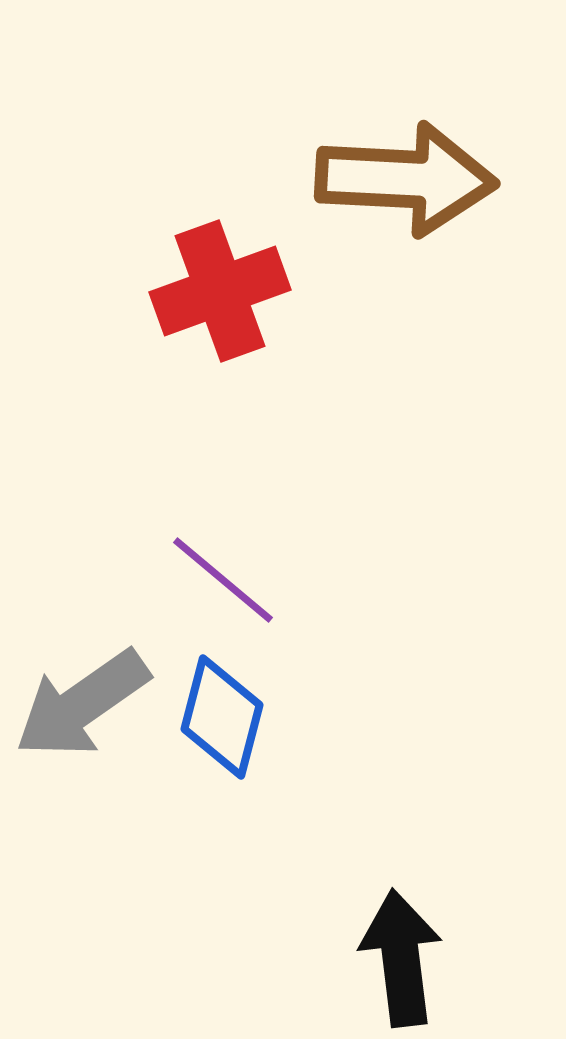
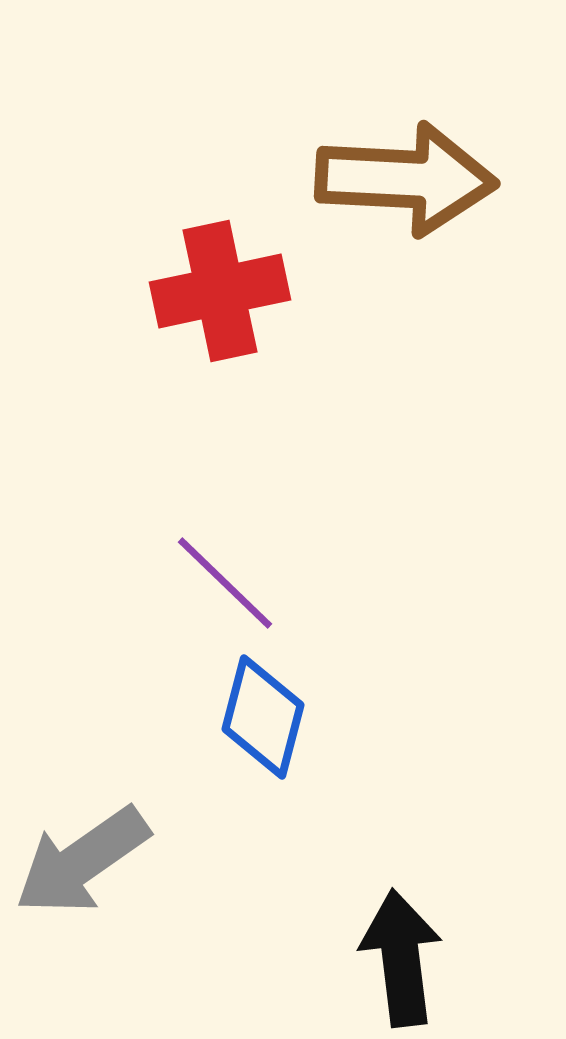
red cross: rotated 8 degrees clockwise
purple line: moved 2 px right, 3 px down; rotated 4 degrees clockwise
gray arrow: moved 157 px down
blue diamond: moved 41 px right
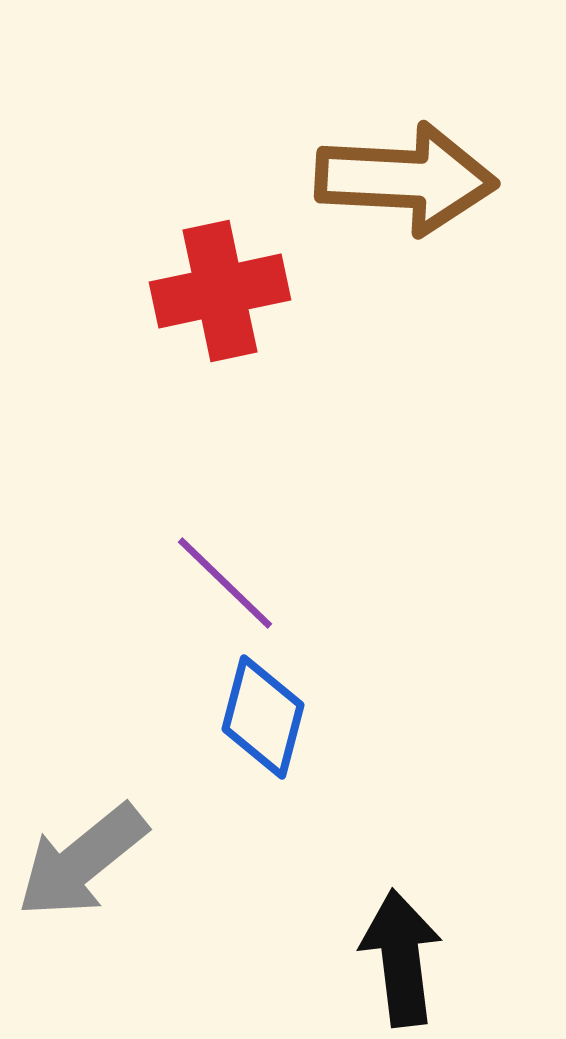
gray arrow: rotated 4 degrees counterclockwise
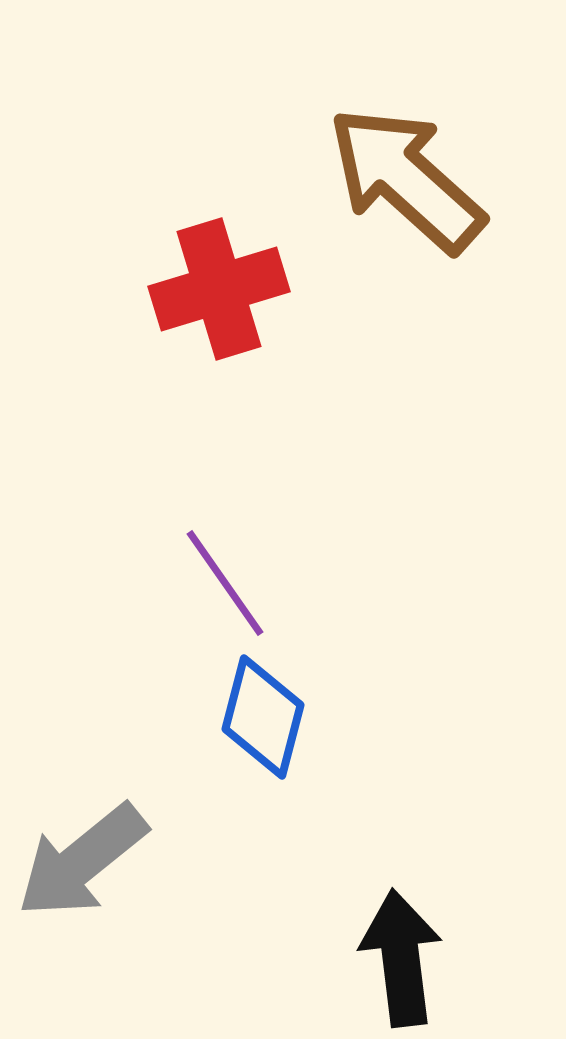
brown arrow: rotated 141 degrees counterclockwise
red cross: moved 1 px left, 2 px up; rotated 5 degrees counterclockwise
purple line: rotated 11 degrees clockwise
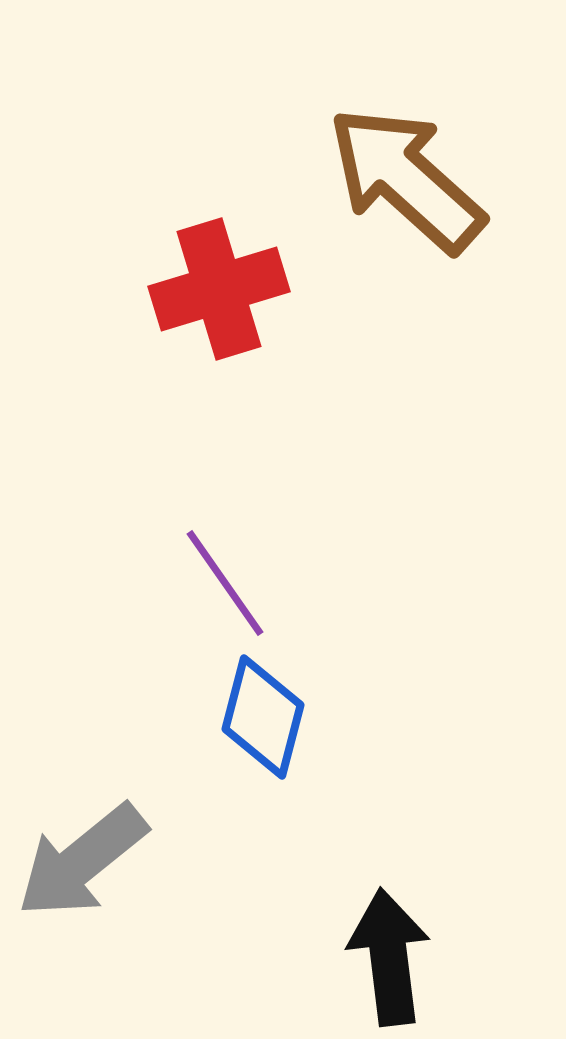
black arrow: moved 12 px left, 1 px up
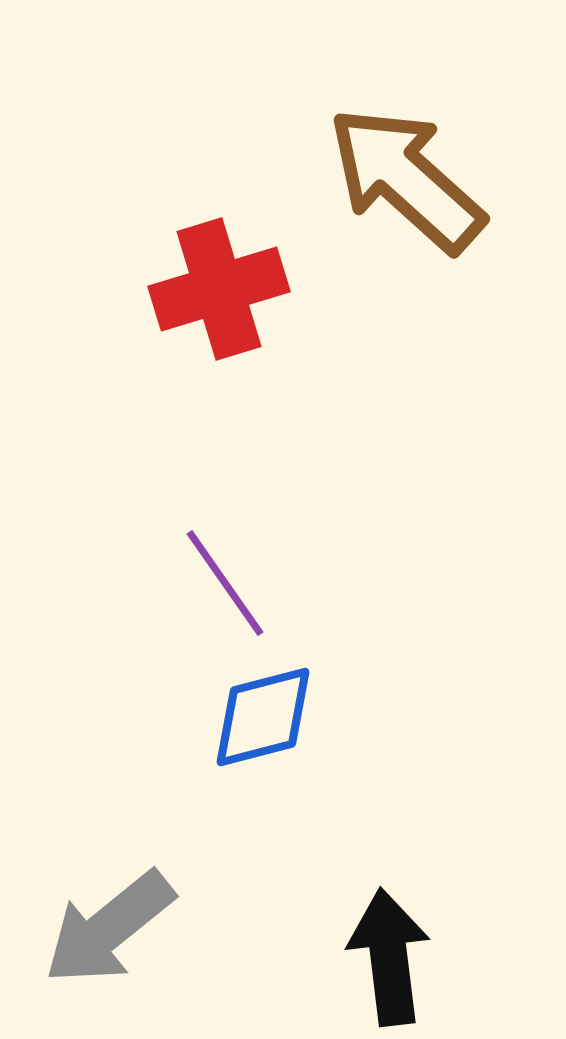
blue diamond: rotated 61 degrees clockwise
gray arrow: moved 27 px right, 67 px down
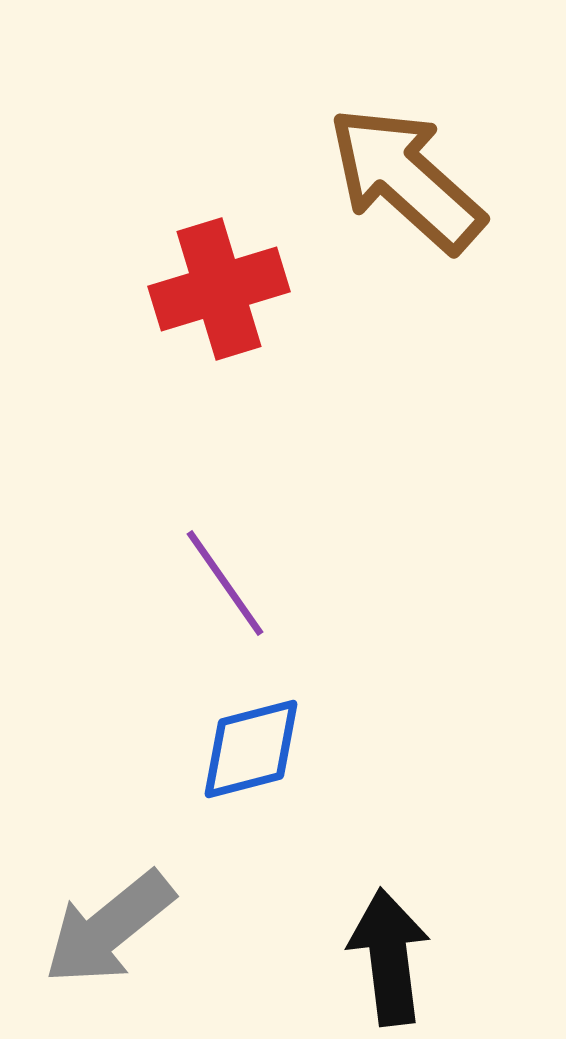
blue diamond: moved 12 px left, 32 px down
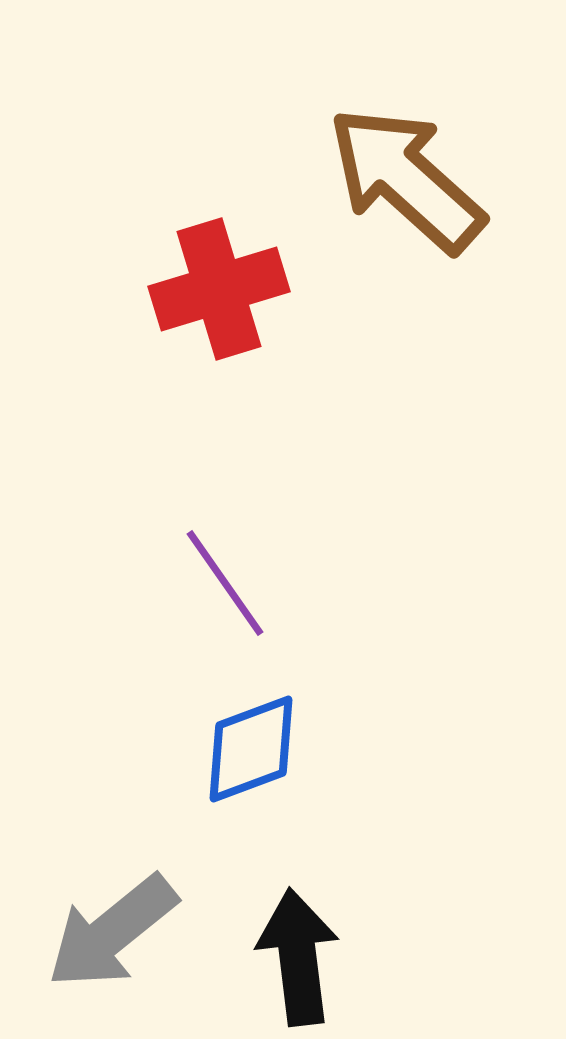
blue diamond: rotated 6 degrees counterclockwise
gray arrow: moved 3 px right, 4 px down
black arrow: moved 91 px left
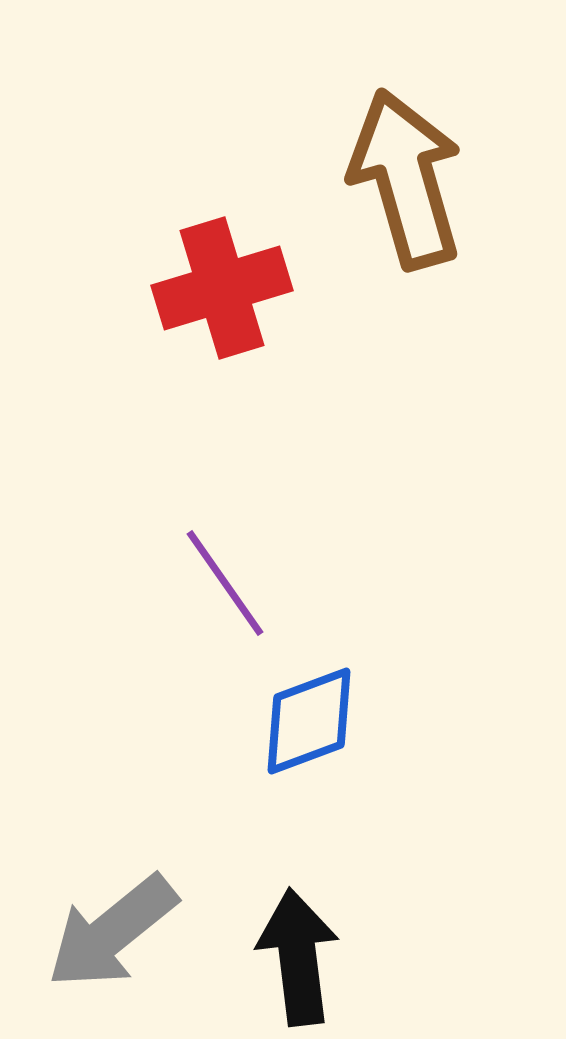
brown arrow: rotated 32 degrees clockwise
red cross: moved 3 px right, 1 px up
blue diamond: moved 58 px right, 28 px up
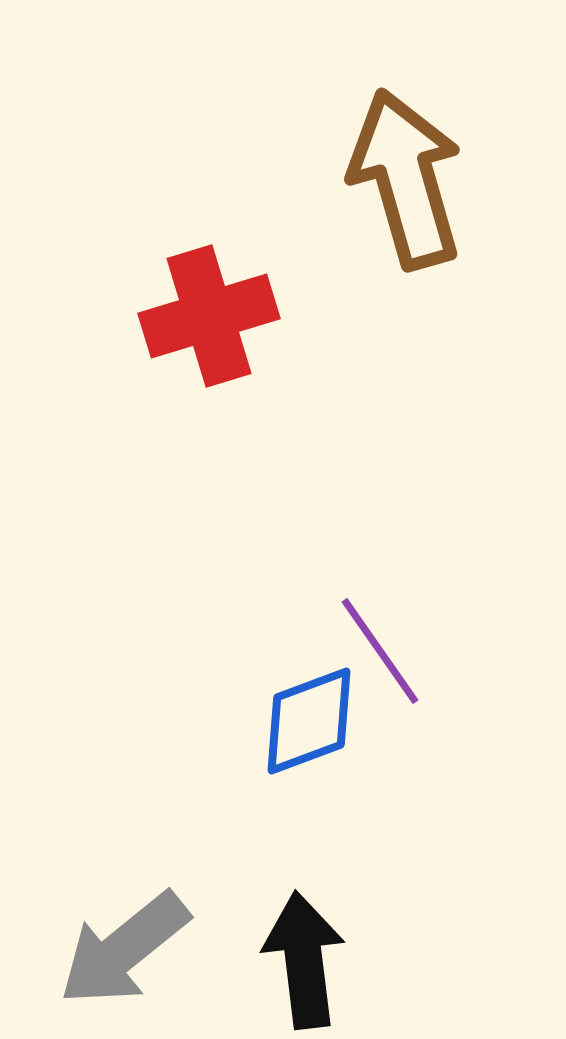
red cross: moved 13 px left, 28 px down
purple line: moved 155 px right, 68 px down
gray arrow: moved 12 px right, 17 px down
black arrow: moved 6 px right, 3 px down
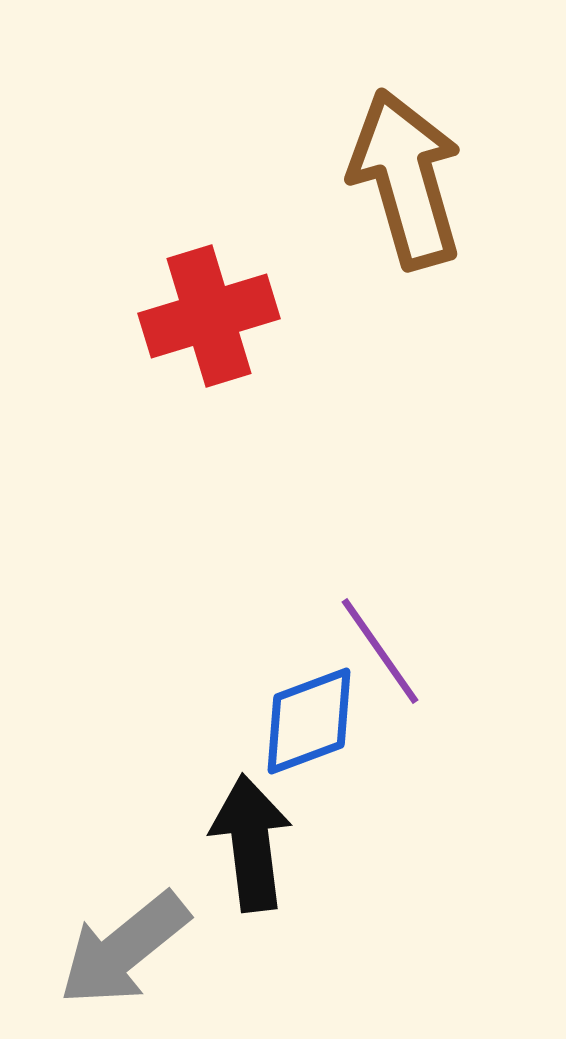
black arrow: moved 53 px left, 117 px up
